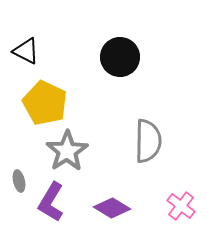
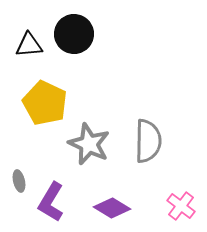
black triangle: moved 3 px right, 6 px up; rotated 32 degrees counterclockwise
black circle: moved 46 px left, 23 px up
gray star: moved 22 px right, 7 px up; rotated 15 degrees counterclockwise
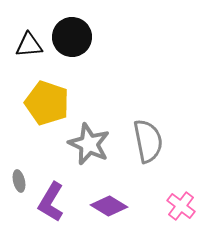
black circle: moved 2 px left, 3 px down
yellow pentagon: moved 2 px right; rotated 6 degrees counterclockwise
gray semicircle: rotated 12 degrees counterclockwise
purple diamond: moved 3 px left, 2 px up
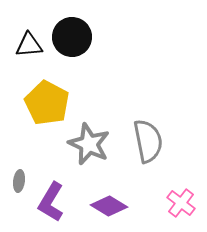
yellow pentagon: rotated 9 degrees clockwise
gray ellipse: rotated 20 degrees clockwise
pink cross: moved 3 px up
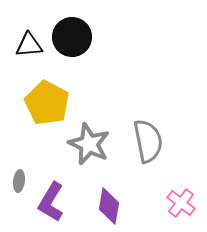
purple diamond: rotated 69 degrees clockwise
